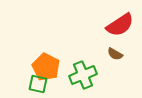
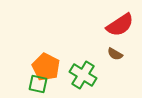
green cross: rotated 36 degrees counterclockwise
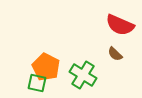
red semicircle: rotated 56 degrees clockwise
brown semicircle: rotated 14 degrees clockwise
green square: moved 1 px left, 1 px up
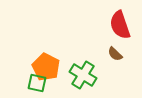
red semicircle: rotated 48 degrees clockwise
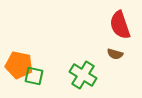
brown semicircle: rotated 28 degrees counterclockwise
orange pentagon: moved 27 px left, 2 px up; rotated 16 degrees counterclockwise
green square: moved 3 px left, 7 px up
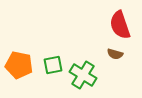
green square: moved 19 px right, 11 px up; rotated 24 degrees counterclockwise
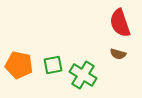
red semicircle: moved 2 px up
brown semicircle: moved 3 px right
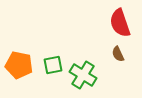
brown semicircle: rotated 49 degrees clockwise
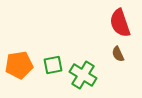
orange pentagon: rotated 20 degrees counterclockwise
